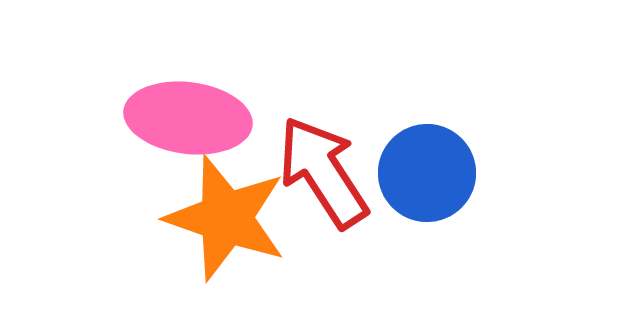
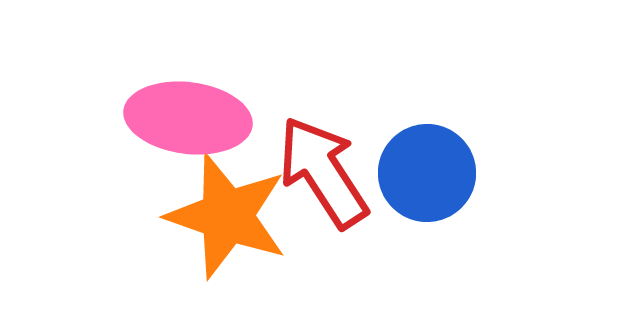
orange star: moved 1 px right, 2 px up
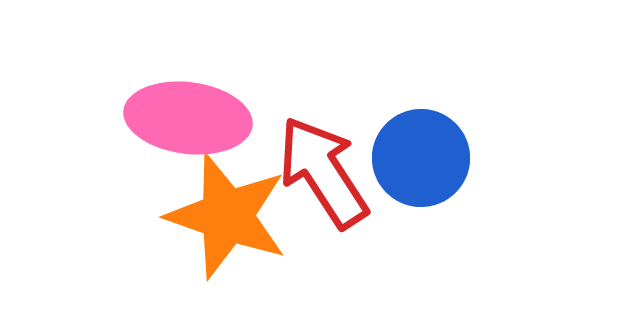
blue circle: moved 6 px left, 15 px up
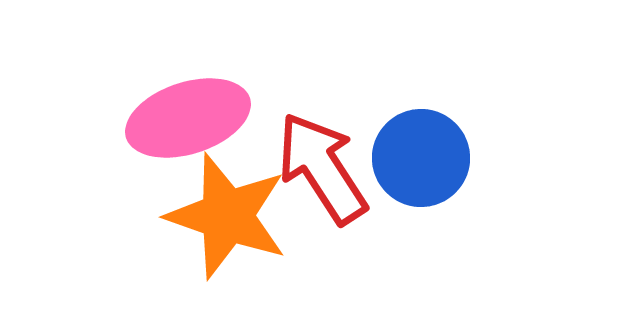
pink ellipse: rotated 25 degrees counterclockwise
red arrow: moved 1 px left, 4 px up
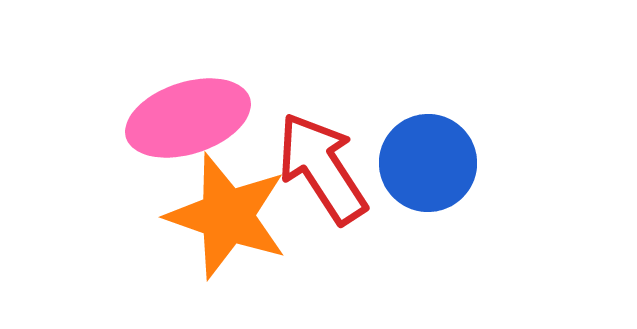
blue circle: moved 7 px right, 5 px down
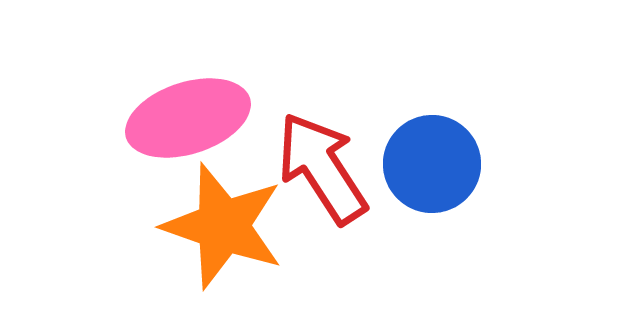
blue circle: moved 4 px right, 1 px down
orange star: moved 4 px left, 10 px down
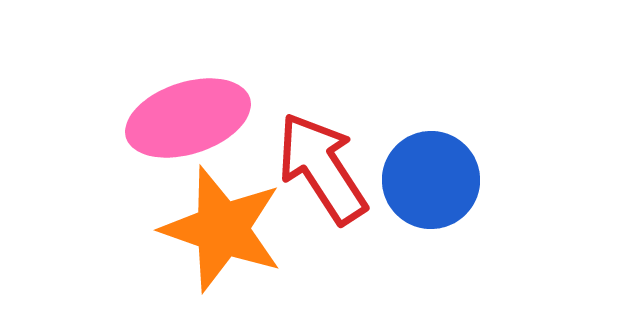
blue circle: moved 1 px left, 16 px down
orange star: moved 1 px left, 3 px down
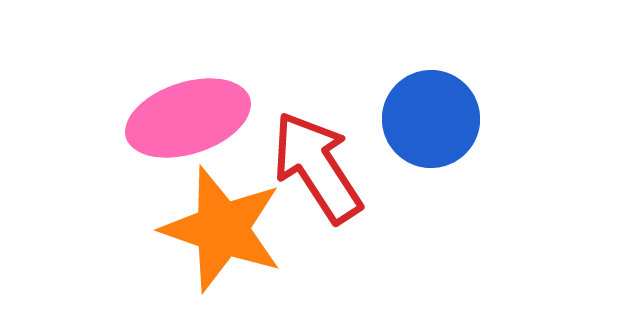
red arrow: moved 5 px left, 1 px up
blue circle: moved 61 px up
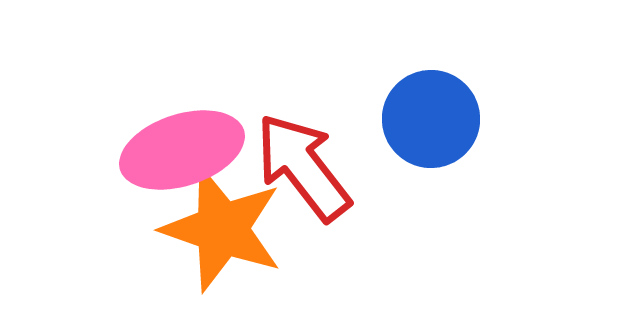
pink ellipse: moved 6 px left, 32 px down
red arrow: moved 14 px left; rotated 5 degrees counterclockwise
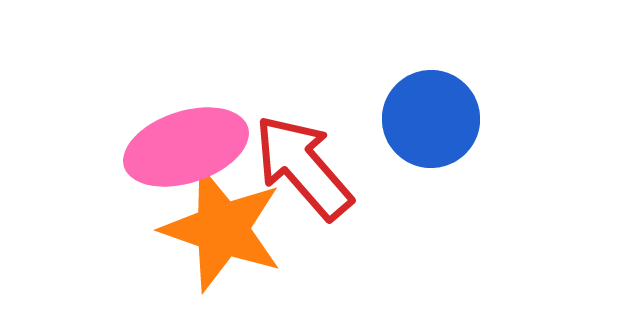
pink ellipse: moved 4 px right, 3 px up
red arrow: rotated 3 degrees counterclockwise
